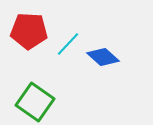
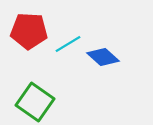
cyan line: rotated 16 degrees clockwise
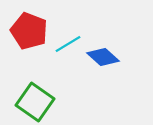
red pentagon: rotated 18 degrees clockwise
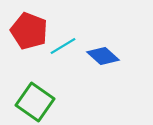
cyan line: moved 5 px left, 2 px down
blue diamond: moved 1 px up
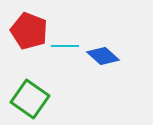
cyan line: moved 2 px right; rotated 32 degrees clockwise
green square: moved 5 px left, 3 px up
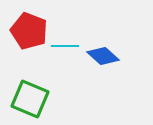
green square: rotated 12 degrees counterclockwise
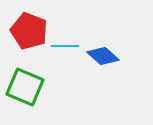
green square: moved 5 px left, 12 px up
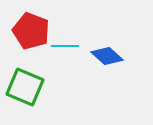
red pentagon: moved 2 px right
blue diamond: moved 4 px right
